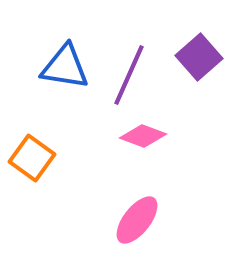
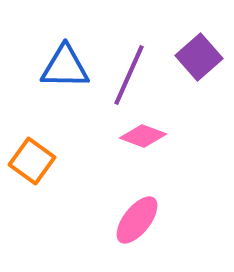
blue triangle: rotated 8 degrees counterclockwise
orange square: moved 3 px down
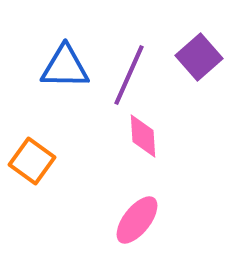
pink diamond: rotated 66 degrees clockwise
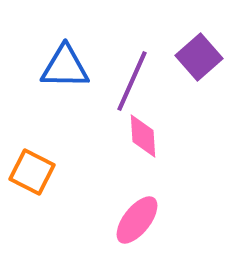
purple line: moved 3 px right, 6 px down
orange square: moved 11 px down; rotated 9 degrees counterclockwise
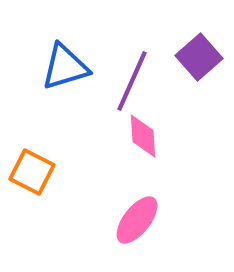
blue triangle: rotated 18 degrees counterclockwise
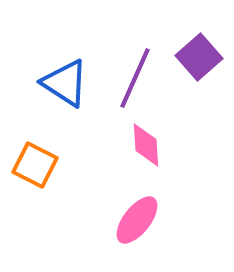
blue triangle: moved 16 px down; rotated 50 degrees clockwise
purple line: moved 3 px right, 3 px up
pink diamond: moved 3 px right, 9 px down
orange square: moved 3 px right, 7 px up
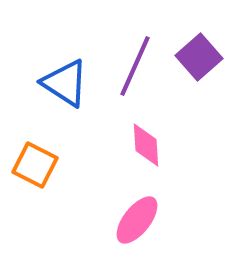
purple line: moved 12 px up
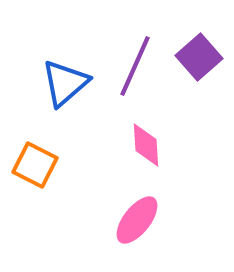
blue triangle: rotated 46 degrees clockwise
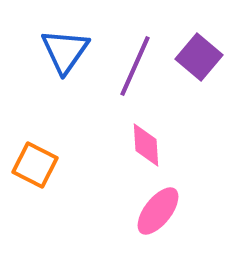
purple square: rotated 9 degrees counterclockwise
blue triangle: moved 32 px up; rotated 14 degrees counterclockwise
pink ellipse: moved 21 px right, 9 px up
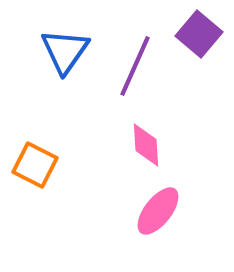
purple square: moved 23 px up
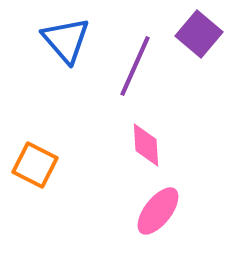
blue triangle: moved 1 px right, 11 px up; rotated 16 degrees counterclockwise
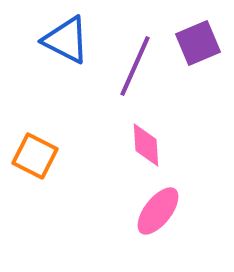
purple square: moved 1 px left, 9 px down; rotated 27 degrees clockwise
blue triangle: rotated 22 degrees counterclockwise
orange square: moved 9 px up
